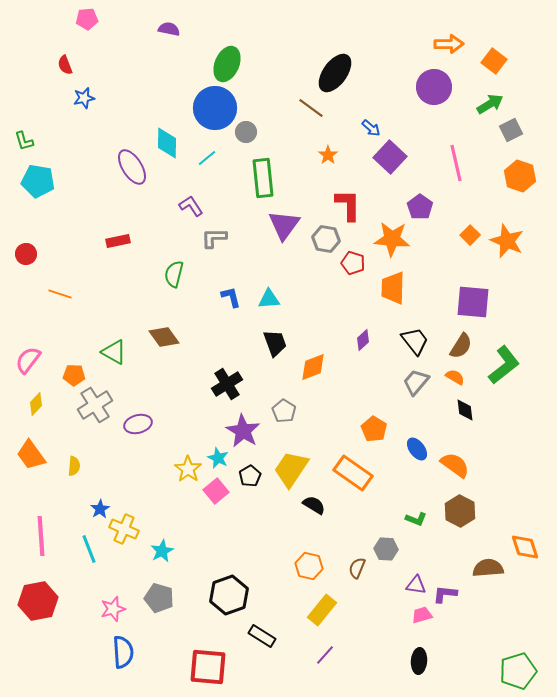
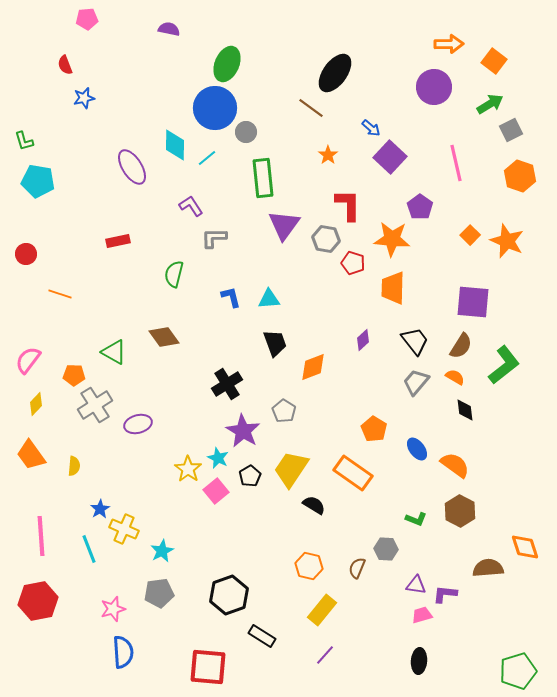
cyan diamond at (167, 143): moved 8 px right, 2 px down
gray pentagon at (159, 598): moved 5 px up; rotated 24 degrees counterclockwise
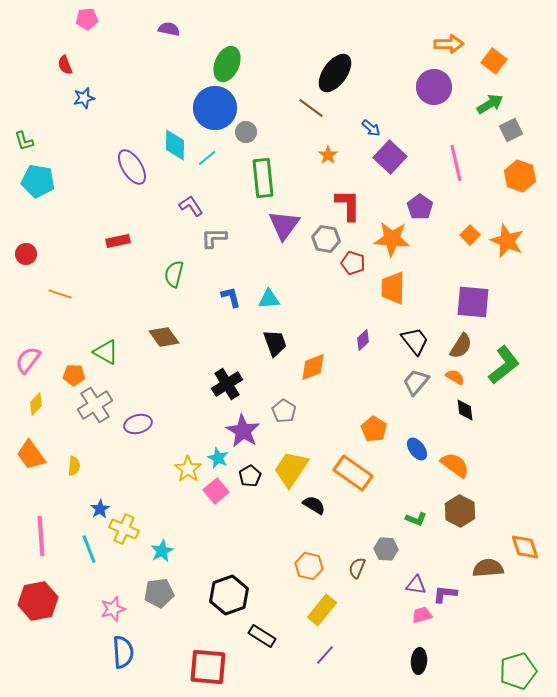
green triangle at (114, 352): moved 8 px left
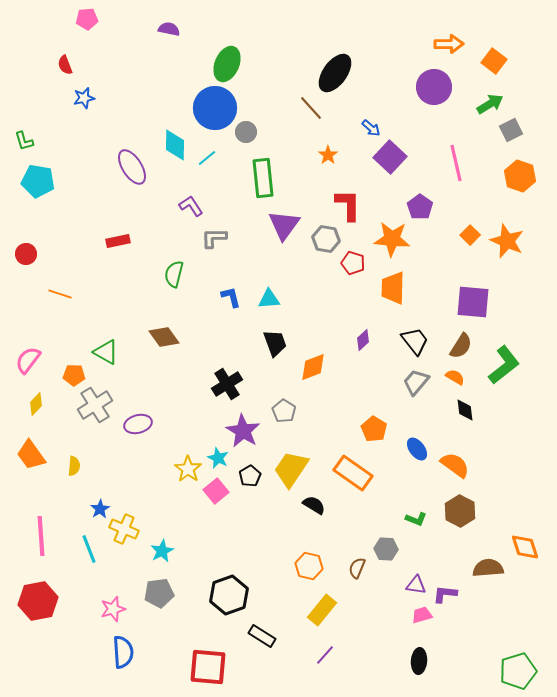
brown line at (311, 108): rotated 12 degrees clockwise
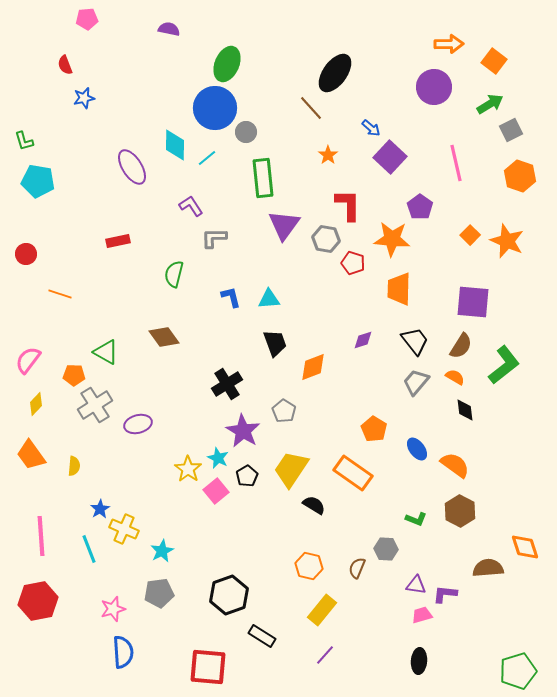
orange trapezoid at (393, 288): moved 6 px right, 1 px down
purple diamond at (363, 340): rotated 25 degrees clockwise
black pentagon at (250, 476): moved 3 px left
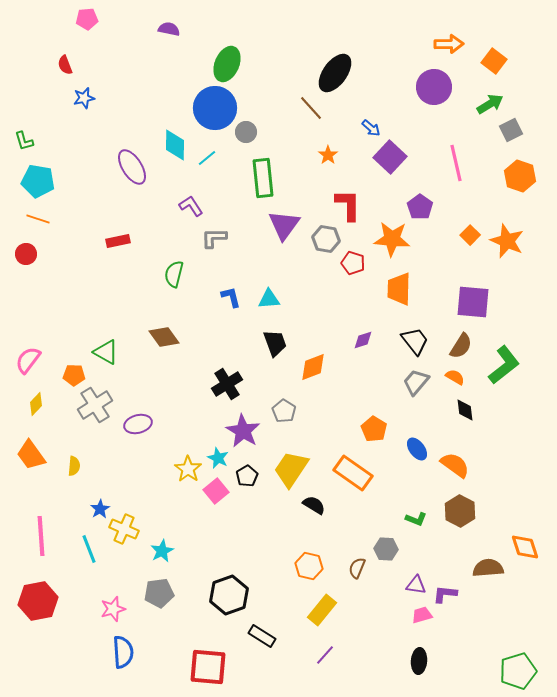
orange line at (60, 294): moved 22 px left, 75 px up
